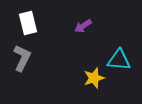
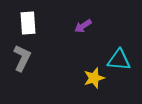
white rectangle: rotated 10 degrees clockwise
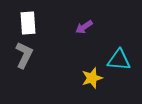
purple arrow: moved 1 px right, 1 px down
gray L-shape: moved 2 px right, 3 px up
yellow star: moved 2 px left
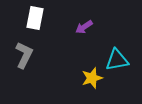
white rectangle: moved 7 px right, 5 px up; rotated 15 degrees clockwise
cyan triangle: moved 2 px left; rotated 15 degrees counterclockwise
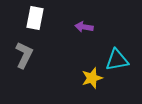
purple arrow: rotated 42 degrees clockwise
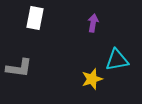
purple arrow: moved 9 px right, 4 px up; rotated 90 degrees clockwise
gray L-shape: moved 5 px left, 13 px down; rotated 72 degrees clockwise
yellow star: moved 1 px down
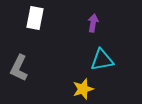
cyan triangle: moved 15 px left
gray L-shape: rotated 108 degrees clockwise
yellow star: moved 9 px left, 10 px down
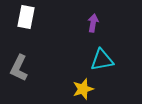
white rectangle: moved 9 px left, 1 px up
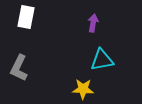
yellow star: rotated 20 degrees clockwise
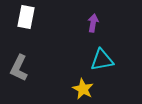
yellow star: rotated 25 degrees clockwise
